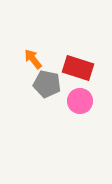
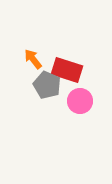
red rectangle: moved 11 px left, 2 px down
gray pentagon: moved 1 px down; rotated 12 degrees clockwise
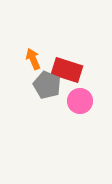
orange arrow: rotated 15 degrees clockwise
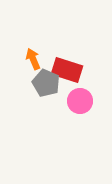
gray pentagon: moved 1 px left, 2 px up
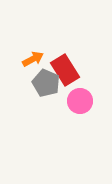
orange arrow: rotated 85 degrees clockwise
red rectangle: moved 2 px left; rotated 40 degrees clockwise
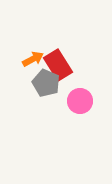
red rectangle: moved 7 px left, 5 px up
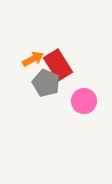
pink circle: moved 4 px right
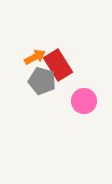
orange arrow: moved 2 px right, 2 px up
gray pentagon: moved 4 px left, 2 px up; rotated 8 degrees counterclockwise
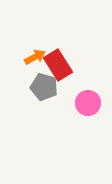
gray pentagon: moved 2 px right, 6 px down
pink circle: moved 4 px right, 2 px down
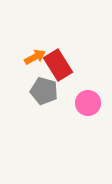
gray pentagon: moved 4 px down
